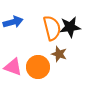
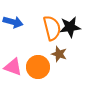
blue arrow: rotated 30 degrees clockwise
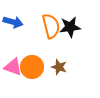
orange semicircle: moved 1 px left, 2 px up
brown star: moved 13 px down
orange circle: moved 6 px left
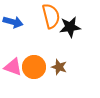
orange semicircle: moved 10 px up
orange circle: moved 2 px right
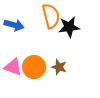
blue arrow: moved 1 px right, 3 px down
black star: moved 1 px left
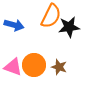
orange semicircle: rotated 40 degrees clockwise
orange circle: moved 2 px up
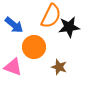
blue arrow: rotated 24 degrees clockwise
orange circle: moved 18 px up
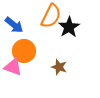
black star: rotated 25 degrees counterclockwise
orange circle: moved 10 px left, 4 px down
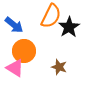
pink triangle: moved 2 px right, 1 px down; rotated 12 degrees clockwise
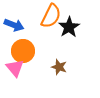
blue arrow: rotated 18 degrees counterclockwise
orange circle: moved 1 px left
pink triangle: rotated 18 degrees clockwise
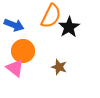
pink triangle: rotated 12 degrees counterclockwise
